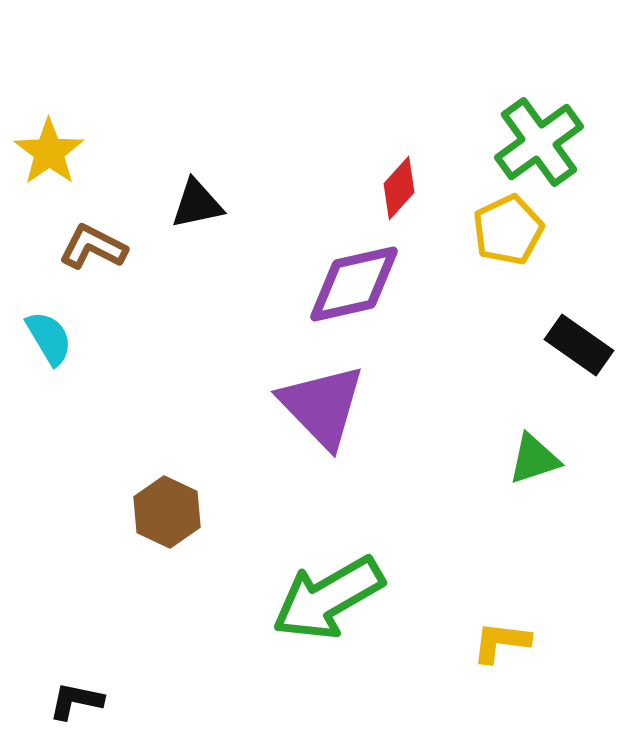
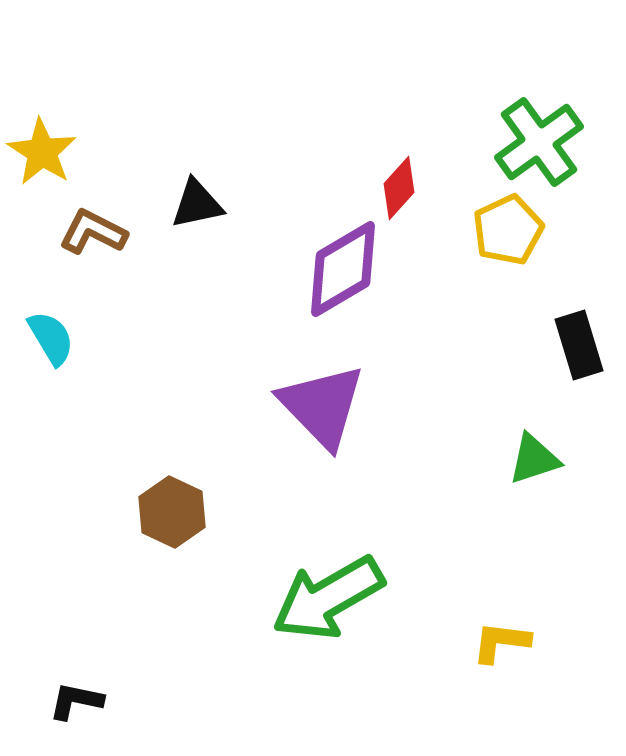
yellow star: moved 7 px left; rotated 4 degrees counterclockwise
brown L-shape: moved 15 px up
purple diamond: moved 11 px left, 15 px up; rotated 18 degrees counterclockwise
cyan semicircle: moved 2 px right
black rectangle: rotated 38 degrees clockwise
brown hexagon: moved 5 px right
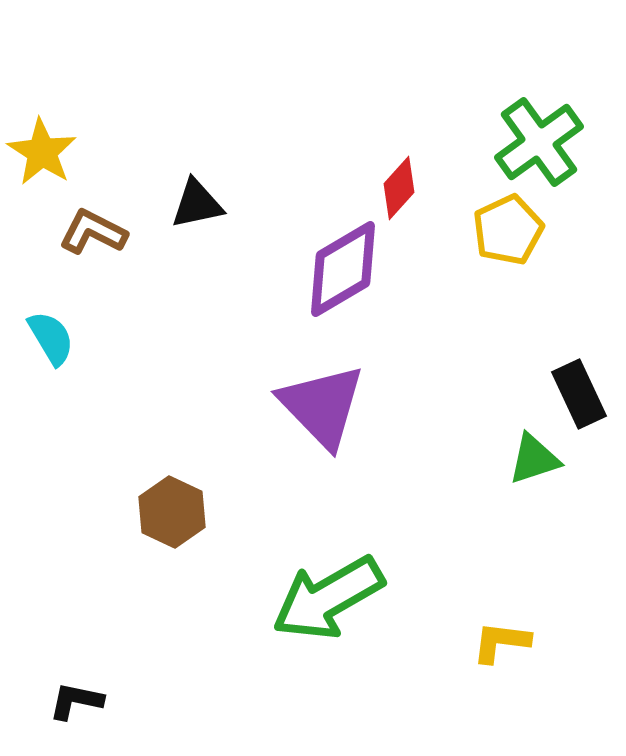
black rectangle: moved 49 px down; rotated 8 degrees counterclockwise
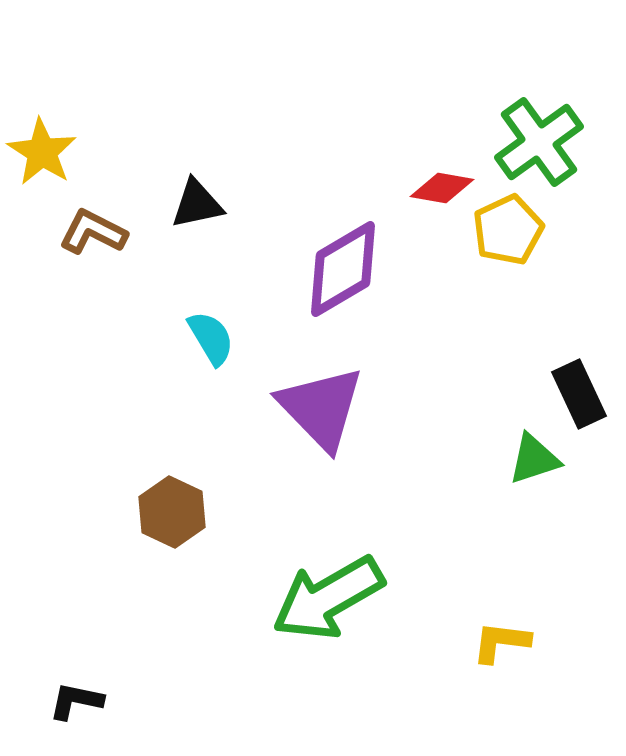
red diamond: moved 43 px right; rotated 58 degrees clockwise
cyan semicircle: moved 160 px right
purple triangle: moved 1 px left, 2 px down
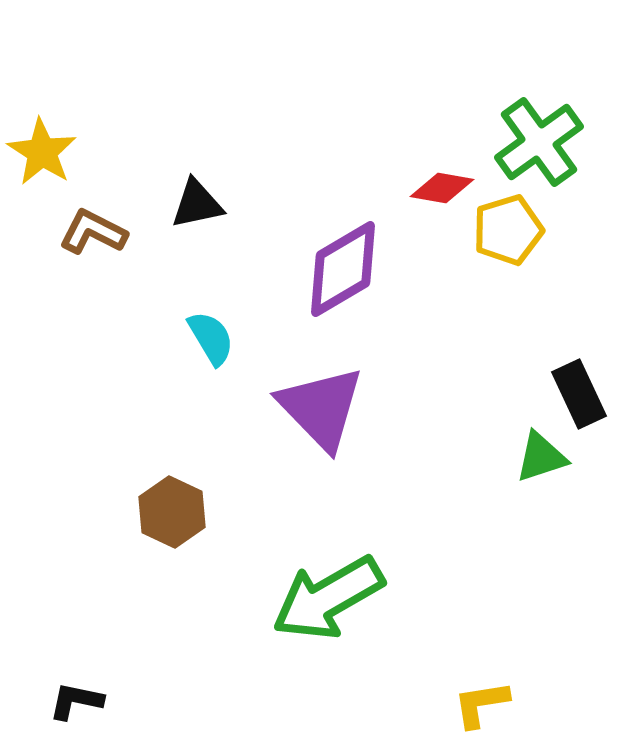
yellow pentagon: rotated 8 degrees clockwise
green triangle: moved 7 px right, 2 px up
yellow L-shape: moved 20 px left, 62 px down; rotated 16 degrees counterclockwise
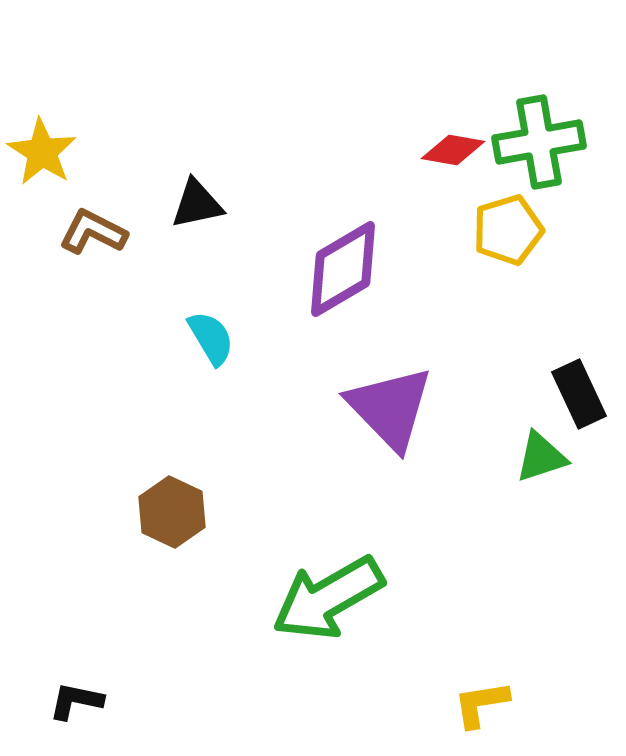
green cross: rotated 26 degrees clockwise
red diamond: moved 11 px right, 38 px up
purple triangle: moved 69 px right
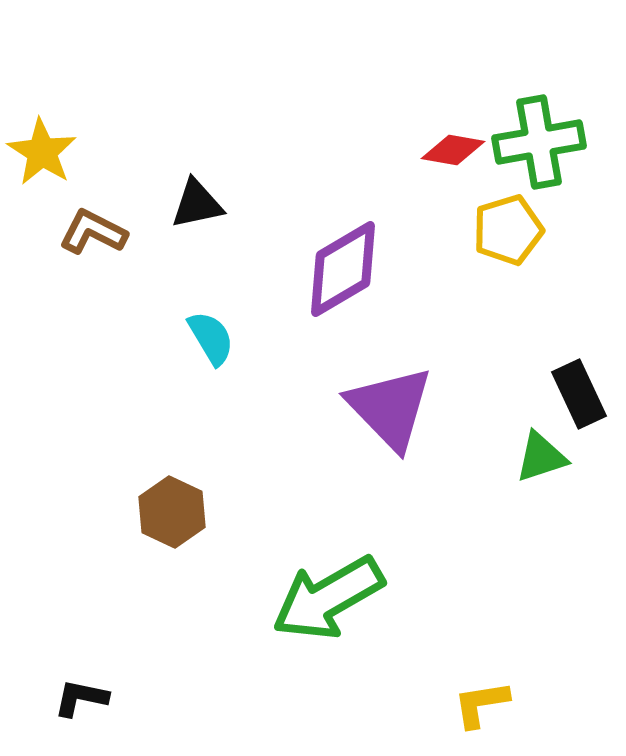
black L-shape: moved 5 px right, 3 px up
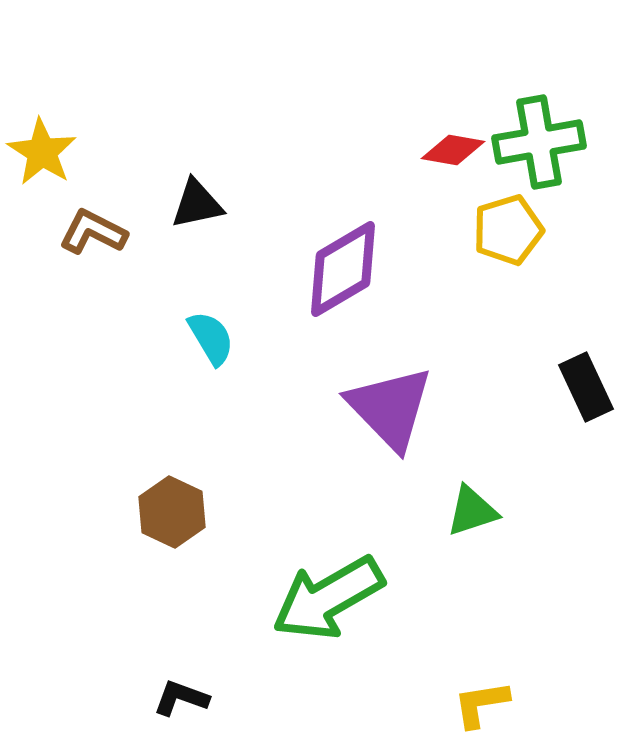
black rectangle: moved 7 px right, 7 px up
green triangle: moved 69 px left, 54 px down
black L-shape: moved 100 px right; rotated 8 degrees clockwise
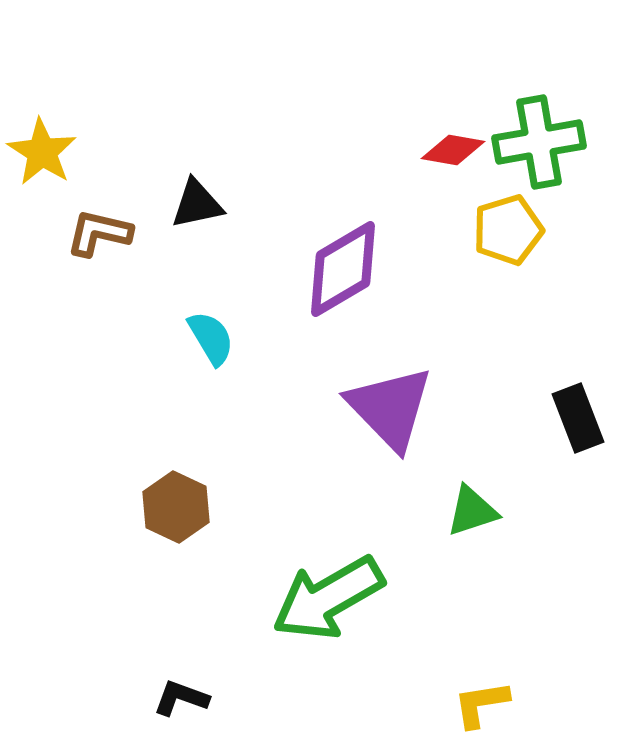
brown L-shape: moved 6 px right, 1 px down; rotated 14 degrees counterclockwise
black rectangle: moved 8 px left, 31 px down; rotated 4 degrees clockwise
brown hexagon: moved 4 px right, 5 px up
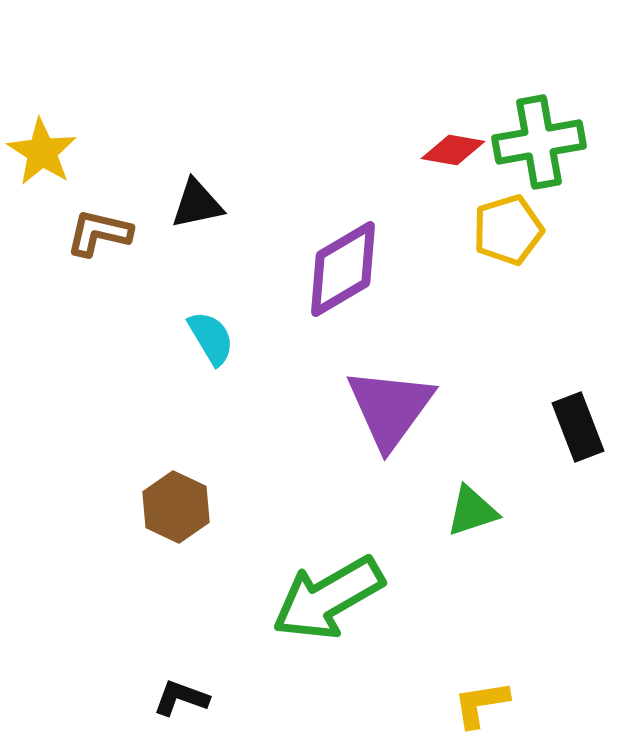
purple triangle: rotated 20 degrees clockwise
black rectangle: moved 9 px down
